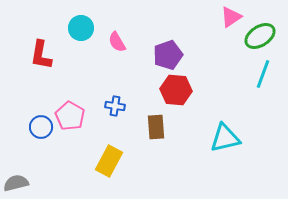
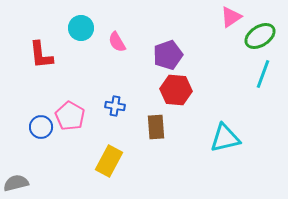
red L-shape: rotated 16 degrees counterclockwise
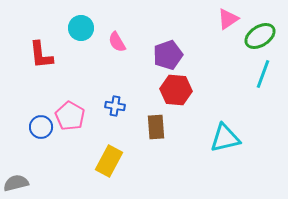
pink triangle: moved 3 px left, 2 px down
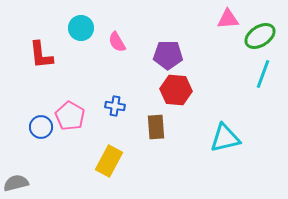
pink triangle: rotated 30 degrees clockwise
purple pentagon: rotated 20 degrees clockwise
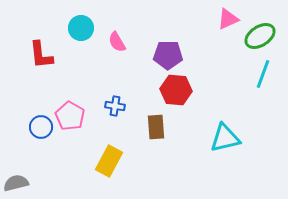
pink triangle: rotated 20 degrees counterclockwise
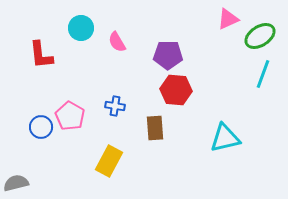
brown rectangle: moved 1 px left, 1 px down
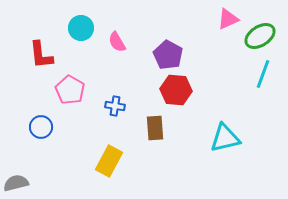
purple pentagon: rotated 28 degrees clockwise
pink pentagon: moved 26 px up
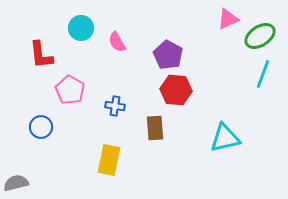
yellow rectangle: moved 1 px up; rotated 16 degrees counterclockwise
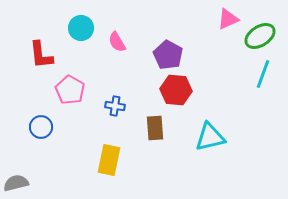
cyan triangle: moved 15 px left, 1 px up
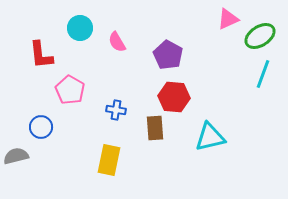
cyan circle: moved 1 px left
red hexagon: moved 2 px left, 7 px down
blue cross: moved 1 px right, 4 px down
gray semicircle: moved 27 px up
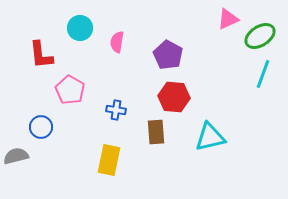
pink semicircle: rotated 40 degrees clockwise
brown rectangle: moved 1 px right, 4 px down
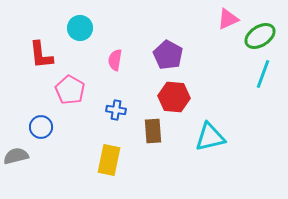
pink semicircle: moved 2 px left, 18 px down
brown rectangle: moved 3 px left, 1 px up
